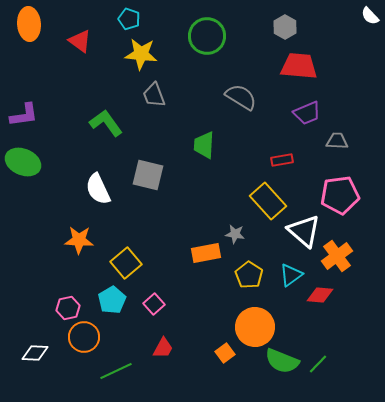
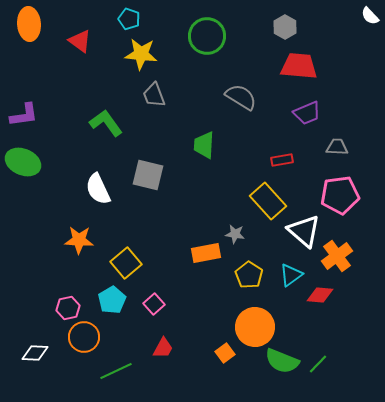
gray trapezoid at (337, 141): moved 6 px down
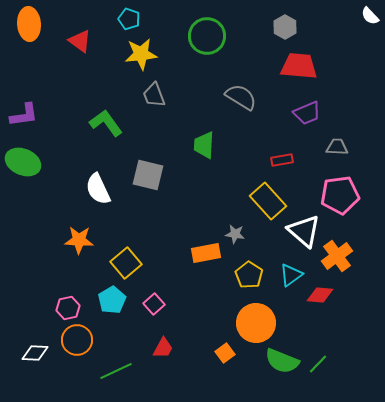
yellow star at (141, 54): rotated 12 degrees counterclockwise
orange circle at (255, 327): moved 1 px right, 4 px up
orange circle at (84, 337): moved 7 px left, 3 px down
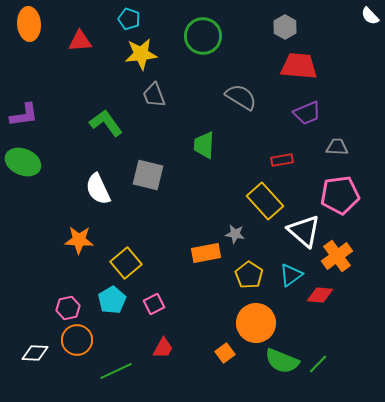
green circle at (207, 36): moved 4 px left
red triangle at (80, 41): rotated 40 degrees counterclockwise
yellow rectangle at (268, 201): moved 3 px left
pink square at (154, 304): rotated 15 degrees clockwise
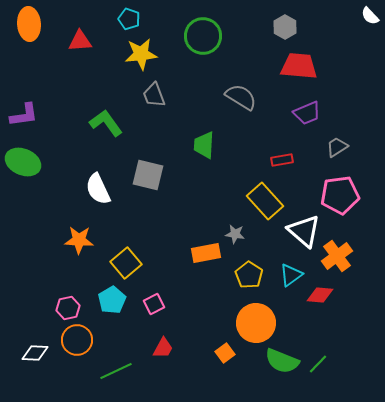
gray trapezoid at (337, 147): rotated 35 degrees counterclockwise
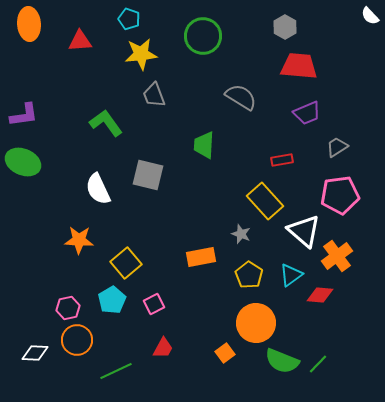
gray star at (235, 234): moved 6 px right; rotated 12 degrees clockwise
orange rectangle at (206, 253): moved 5 px left, 4 px down
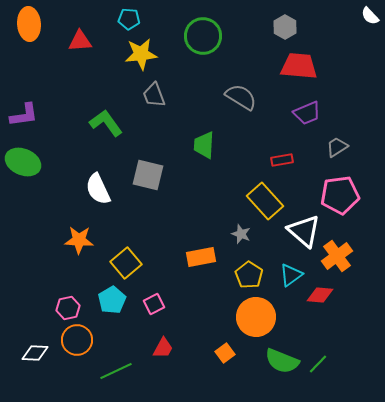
cyan pentagon at (129, 19): rotated 15 degrees counterclockwise
orange circle at (256, 323): moved 6 px up
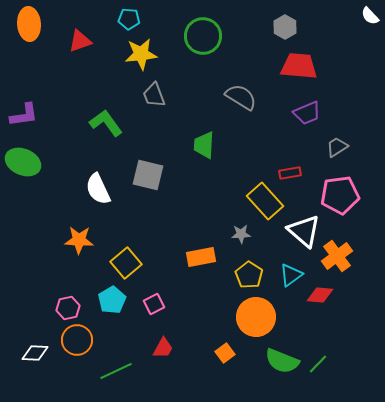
red triangle at (80, 41): rotated 15 degrees counterclockwise
red rectangle at (282, 160): moved 8 px right, 13 px down
gray star at (241, 234): rotated 24 degrees counterclockwise
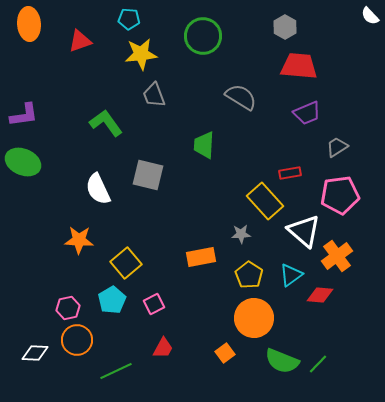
orange circle at (256, 317): moved 2 px left, 1 px down
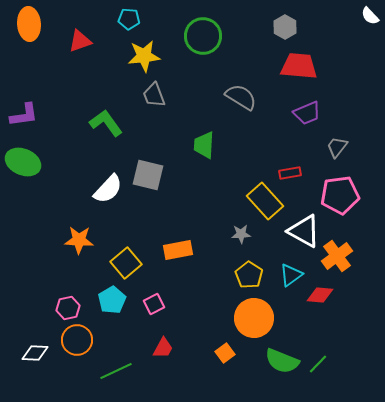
yellow star at (141, 54): moved 3 px right, 2 px down
gray trapezoid at (337, 147): rotated 20 degrees counterclockwise
white semicircle at (98, 189): moved 10 px right; rotated 112 degrees counterclockwise
white triangle at (304, 231): rotated 12 degrees counterclockwise
orange rectangle at (201, 257): moved 23 px left, 7 px up
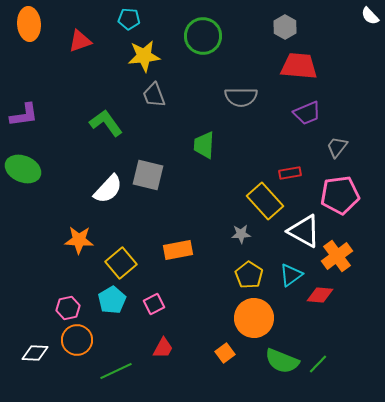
gray semicircle at (241, 97): rotated 148 degrees clockwise
green ellipse at (23, 162): moved 7 px down
yellow square at (126, 263): moved 5 px left
